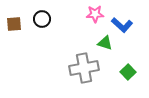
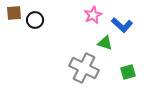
pink star: moved 2 px left, 1 px down; rotated 24 degrees counterclockwise
black circle: moved 7 px left, 1 px down
brown square: moved 11 px up
gray cross: rotated 36 degrees clockwise
green square: rotated 28 degrees clockwise
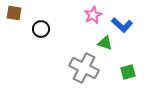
brown square: rotated 14 degrees clockwise
black circle: moved 6 px right, 9 px down
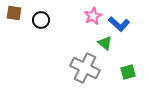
pink star: moved 1 px down
blue L-shape: moved 3 px left, 1 px up
black circle: moved 9 px up
green triangle: rotated 21 degrees clockwise
gray cross: moved 1 px right
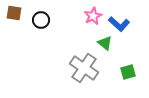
gray cross: moved 1 px left; rotated 8 degrees clockwise
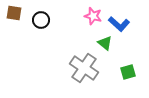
pink star: rotated 30 degrees counterclockwise
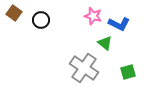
brown square: rotated 28 degrees clockwise
blue L-shape: rotated 15 degrees counterclockwise
